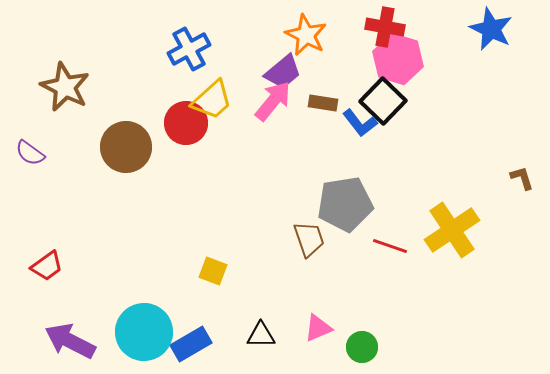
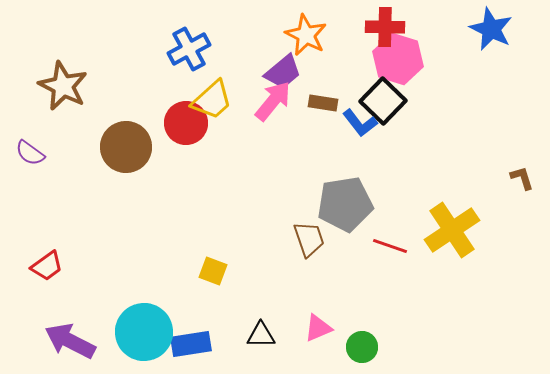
red cross: rotated 9 degrees counterclockwise
brown star: moved 2 px left, 1 px up
blue rectangle: rotated 21 degrees clockwise
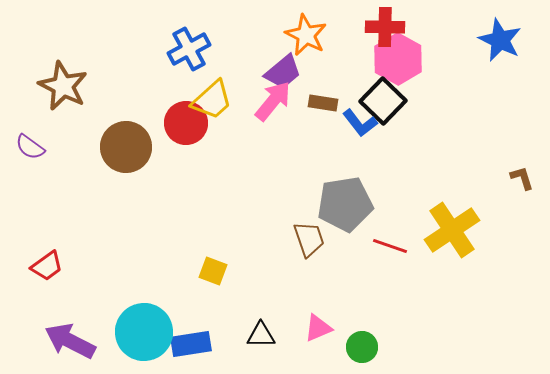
blue star: moved 9 px right, 11 px down
pink hexagon: rotated 12 degrees clockwise
purple semicircle: moved 6 px up
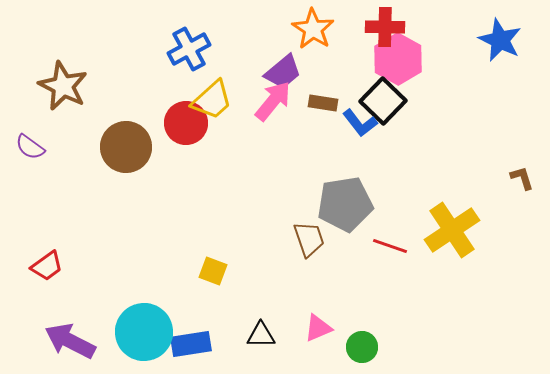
orange star: moved 7 px right, 6 px up; rotated 6 degrees clockwise
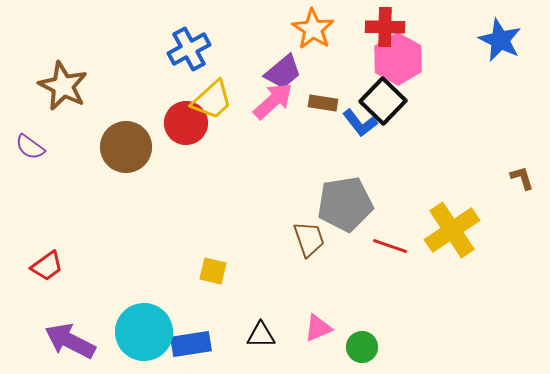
pink arrow: rotated 9 degrees clockwise
yellow square: rotated 8 degrees counterclockwise
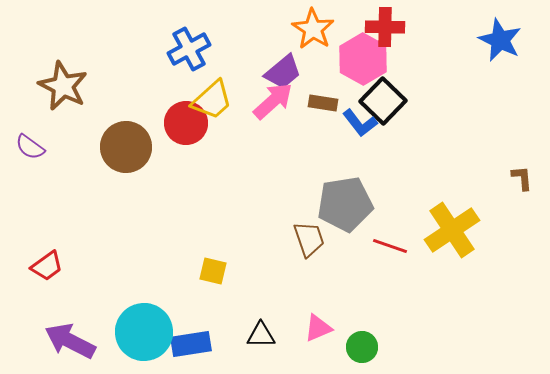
pink hexagon: moved 35 px left
brown L-shape: rotated 12 degrees clockwise
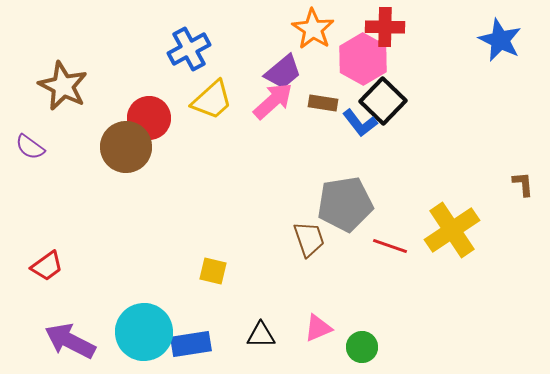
red circle: moved 37 px left, 5 px up
brown L-shape: moved 1 px right, 6 px down
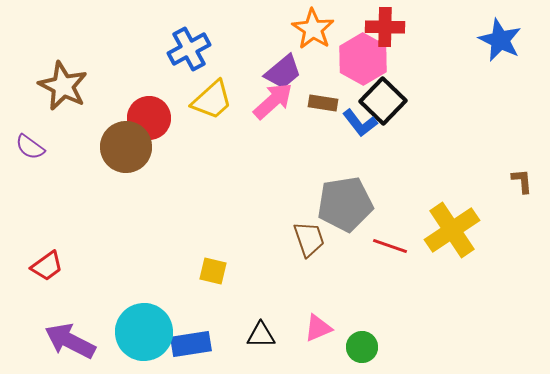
brown L-shape: moved 1 px left, 3 px up
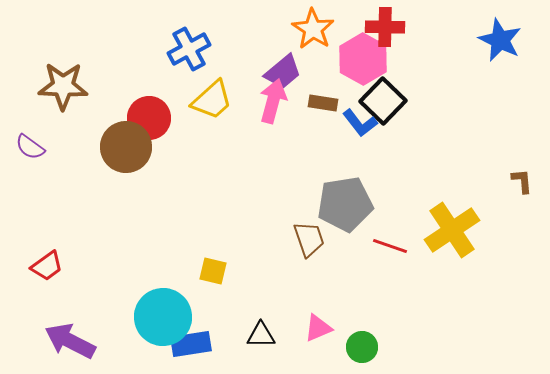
brown star: rotated 24 degrees counterclockwise
pink arrow: rotated 33 degrees counterclockwise
cyan circle: moved 19 px right, 15 px up
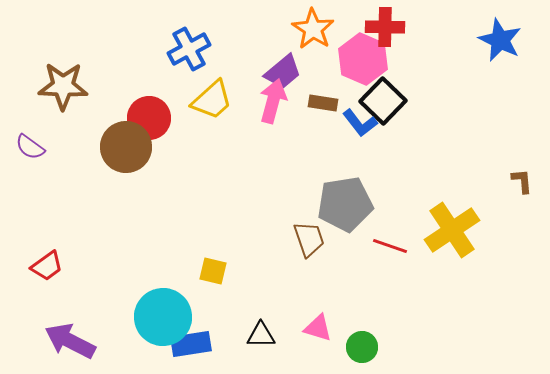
pink hexagon: rotated 6 degrees counterclockwise
pink triangle: rotated 40 degrees clockwise
